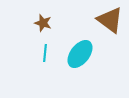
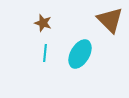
brown triangle: rotated 8 degrees clockwise
cyan ellipse: rotated 8 degrees counterclockwise
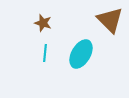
cyan ellipse: moved 1 px right
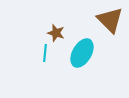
brown star: moved 13 px right, 10 px down
cyan ellipse: moved 1 px right, 1 px up
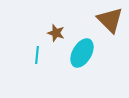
cyan line: moved 8 px left, 2 px down
